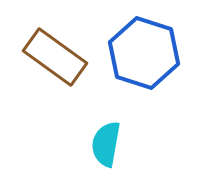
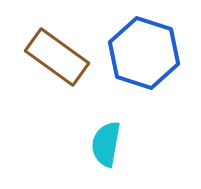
brown rectangle: moved 2 px right
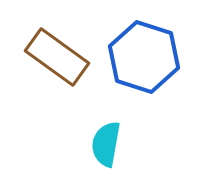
blue hexagon: moved 4 px down
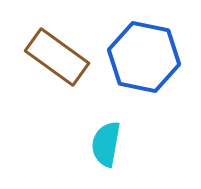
blue hexagon: rotated 6 degrees counterclockwise
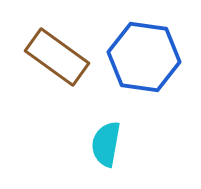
blue hexagon: rotated 4 degrees counterclockwise
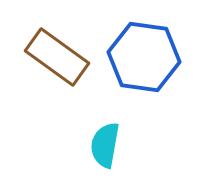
cyan semicircle: moved 1 px left, 1 px down
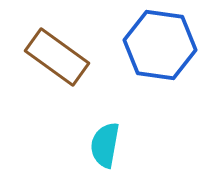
blue hexagon: moved 16 px right, 12 px up
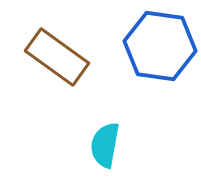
blue hexagon: moved 1 px down
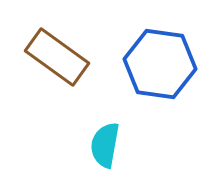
blue hexagon: moved 18 px down
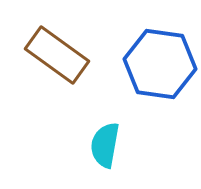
brown rectangle: moved 2 px up
